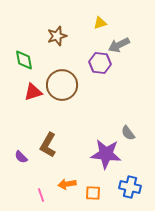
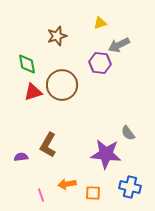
green diamond: moved 3 px right, 4 px down
purple semicircle: rotated 128 degrees clockwise
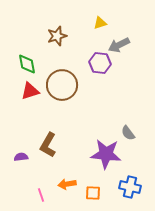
red triangle: moved 3 px left, 1 px up
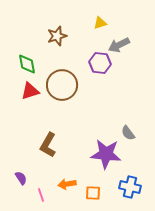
purple semicircle: moved 21 px down; rotated 64 degrees clockwise
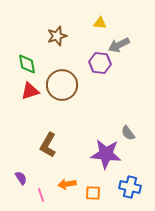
yellow triangle: rotated 24 degrees clockwise
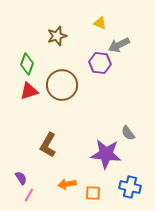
yellow triangle: rotated 16 degrees clockwise
green diamond: rotated 30 degrees clockwise
red triangle: moved 1 px left
pink line: moved 12 px left; rotated 48 degrees clockwise
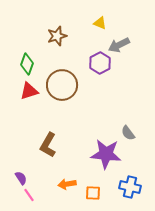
purple hexagon: rotated 25 degrees clockwise
pink line: rotated 64 degrees counterclockwise
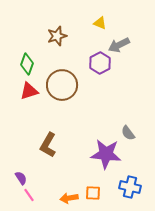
orange arrow: moved 2 px right, 14 px down
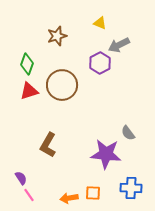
blue cross: moved 1 px right, 1 px down; rotated 10 degrees counterclockwise
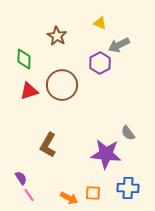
brown star: rotated 24 degrees counterclockwise
green diamond: moved 3 px left, 5 px up; rotated 20 degrees counterclockwise
blue cross: moved 3 px left
orange arrow: rotated 144 degrees counterclockwise
